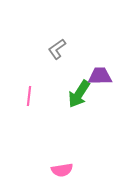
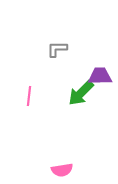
gray L-shape: rotated 35 degrees clockwise
green arrow: moved 2 px right, 1 px up; rotated 12 degrees clockwise
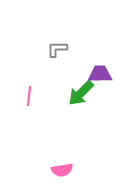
purple trapezoid: moved 2 px up
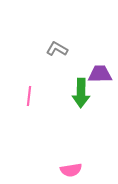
gray L-shape: rotated 30 degrees clockwise
green arrow: rotated 44 degrees counterclockwise
pink semicircle: moved 9 px right
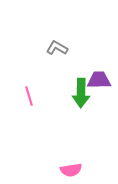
gray L-shape: moved 1 px up
purple trapezoid: moved 1 px left, 6 px down
pink line: rotated 24 degrees counterclockwise
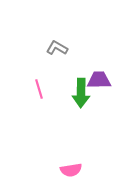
pink line: moved 10 px right, 7 px up
